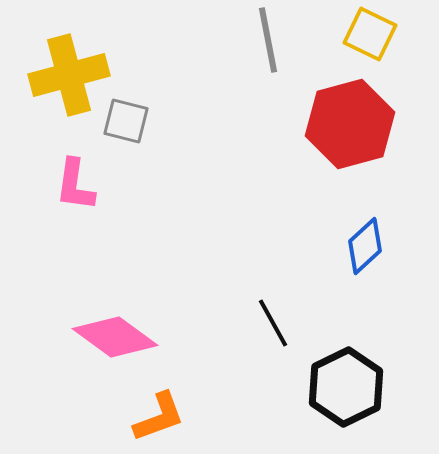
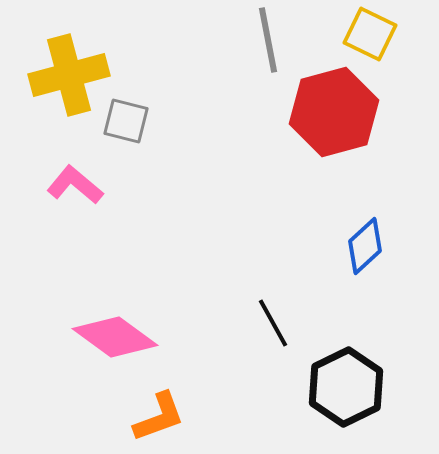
red hexagon: moved 16 px left, 12 px up
pink L-shape: rotated 122 degrees clockwise
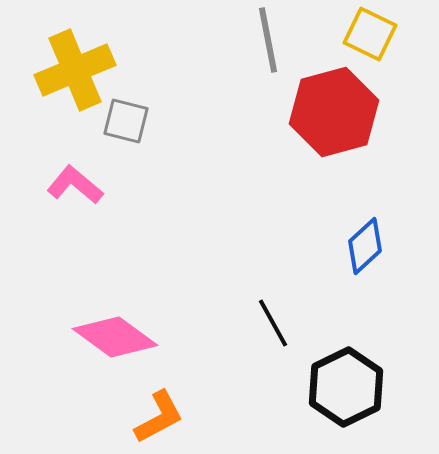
yellow cross: moved 6 px right, 5 px up; rotated 8 degrees counterclockwise
orange L-shape: rotated 8 degrees counterclockwise
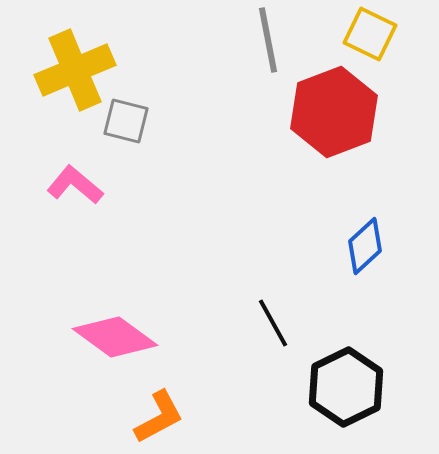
red hexagon: rotated 6 degrees counterclockwise
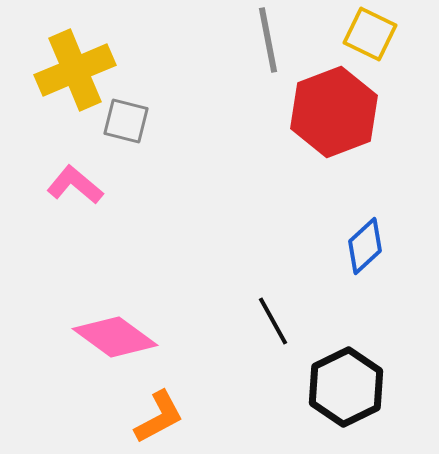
black line: moved 2 px up
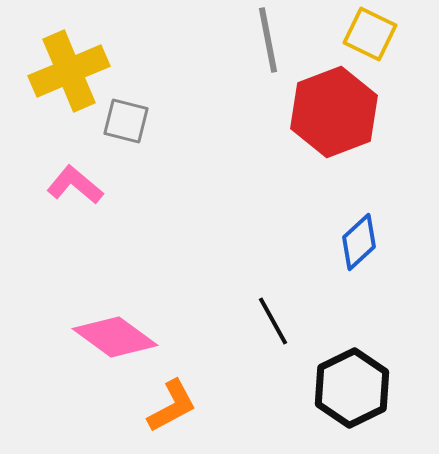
yellow cross: moved 6 px left, 1 px down
blue diamond: moved 6 px left, 4 px up
black hexagon: moved 6 px right, 1 px down
orange L-shape: moved 13 px right, 11 px up
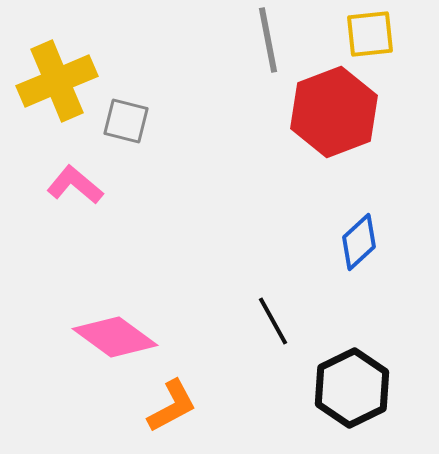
yellow square: rotated 32 degrees counterclockwise
yellow cross: moved 12 px left, 10 px down
